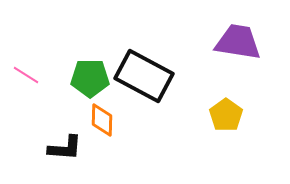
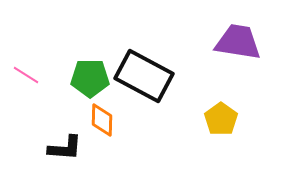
yellow pentagon: moved 5 px left, 4 px down
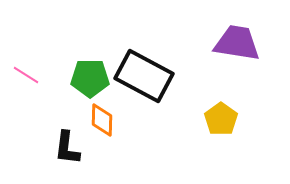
purple trapezoid: moved 1 px left, 1 px down
black L-shape: moved 2 px right; rotated 93 degrees clockwise
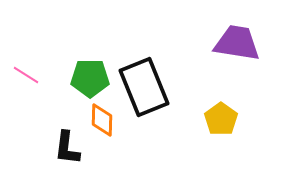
black rectangle: moved 11 px down; rotated 40 degrees clockwise
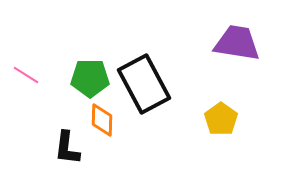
black rectangle: moved 3 px up; rotated 6 degrees counterclockwise
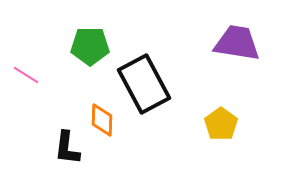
green pentagon: moved 32 px up
yellow pentagon: moved 5 px down
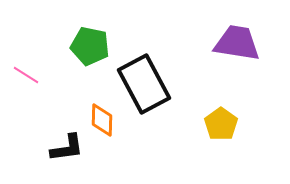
green pentagon: rotated 12 degrees clockwise
black L-shape: rotated 105 degrees counterclockwise
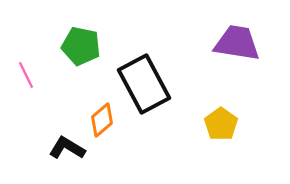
green pentagon: moved 9 px left
pink line: rotated 32 degrees clockwise
orange diamond: rotated 48 degrees clockwise
black L-shape: rotated 141 degrees counterclockwise
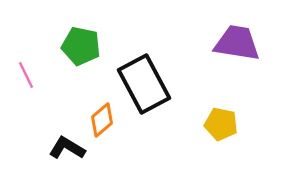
yellow pentagon: rotated 24 degrees counterclockwise
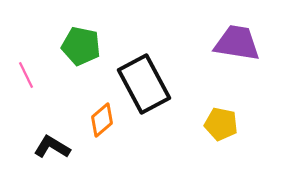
black L-shape: moved 15 px left, 1 px up
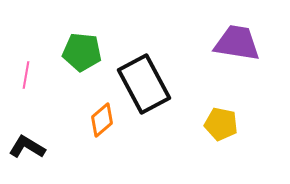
green pentagon: moved 1 px right, 6 px down; rotated 6 degrees counterclockwise
pink line: rotated 36 degrees clockwise
black L-shape: moved 25 px left
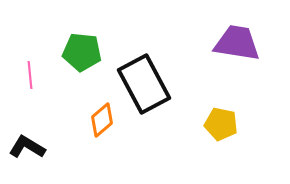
pink line: moved 4 px right; rotated 16 degrees counterclockwise
